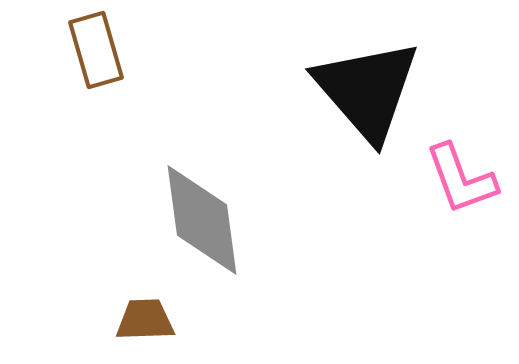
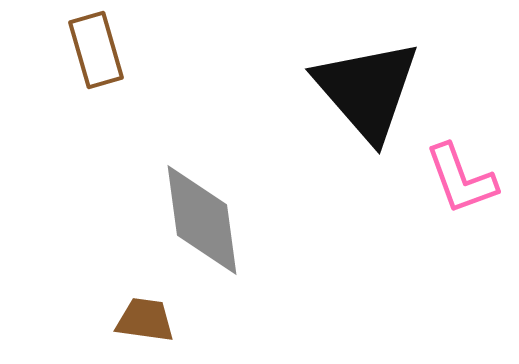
brown trapezoid: rotated 10 degrees clockwise
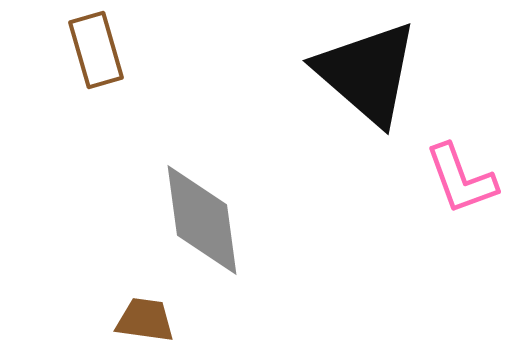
black triangle: moved 17 px up; rotated 8 degrees counterclockwise
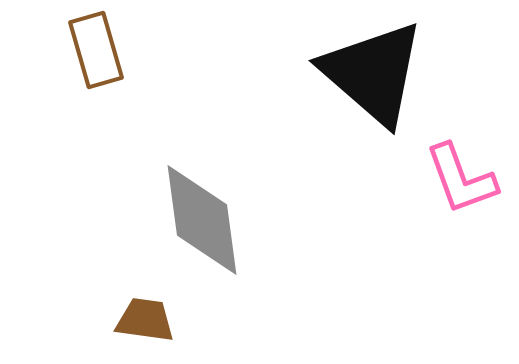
black triangle: moved 6 px right
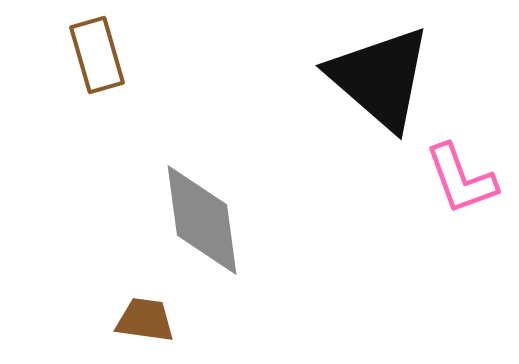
brown rectangle: moved 1 px right, 5 px down
black triangle: moved 7 px right, 5 px down
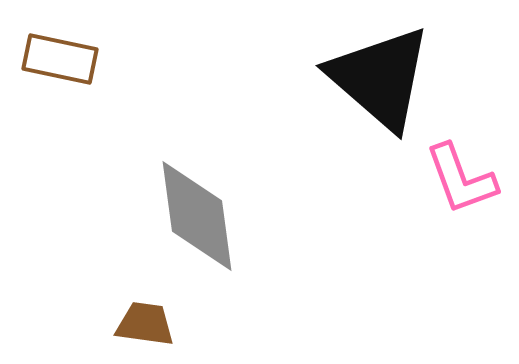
brown rectangle: moved 37 px left, 4 px down; rotated 62 degrees counterclockwise
gray diamond: moved 5 px left, 4 px up
brown trapezoid: moved 4 px down
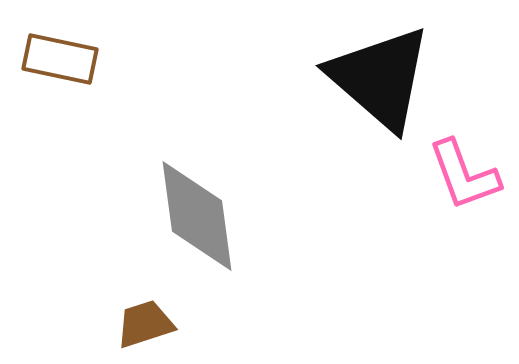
pink L-shape: moved 3 px right, 4 px up
brown trapezoid: rotated 26 degrees counterclockwise
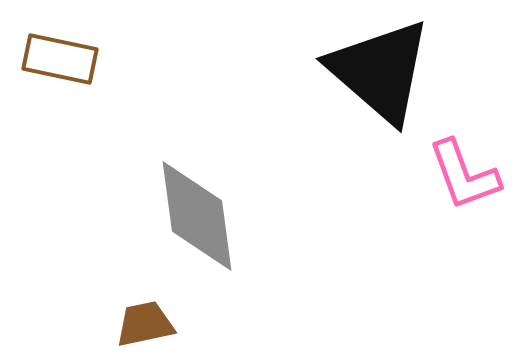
black triangle: moved 7 px up
brown trapezoid: rotated 6 degrees clockwise
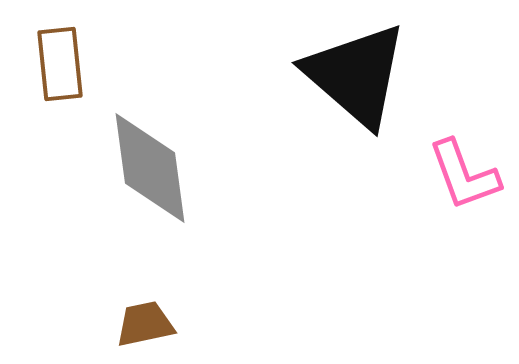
brown rectangle: moved 5 px down; rotated 72 degrees clockwise
black triangle: moved 24 px left, 4 px down
gray diamond: moved 47 px left, 48 px up
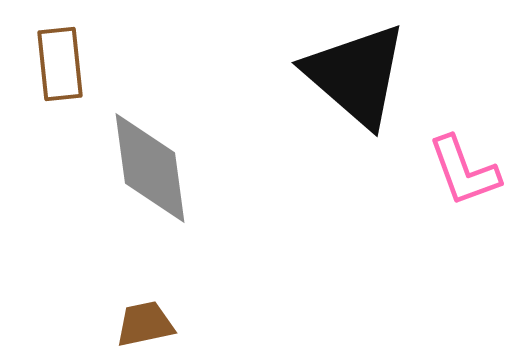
pink L-shape: moved 4 px up
